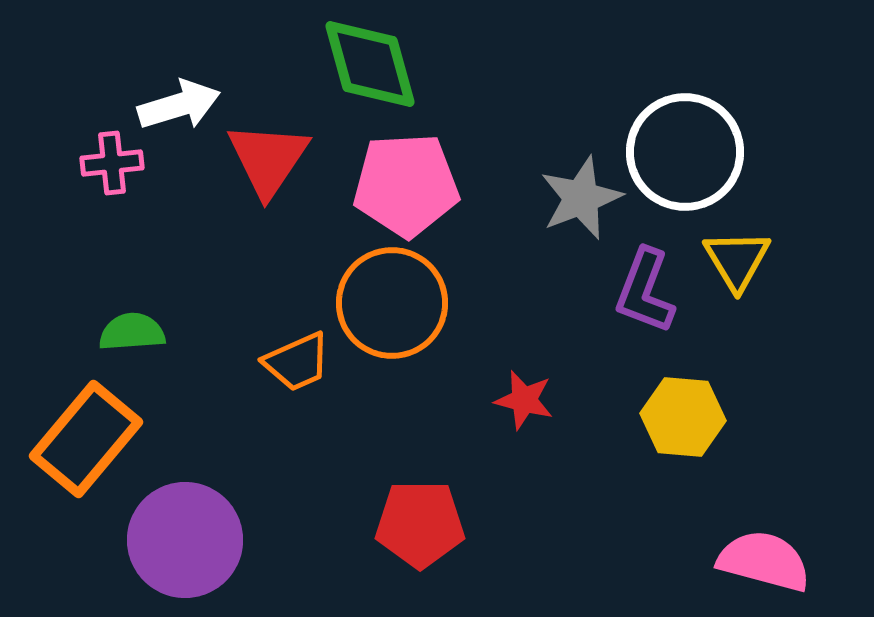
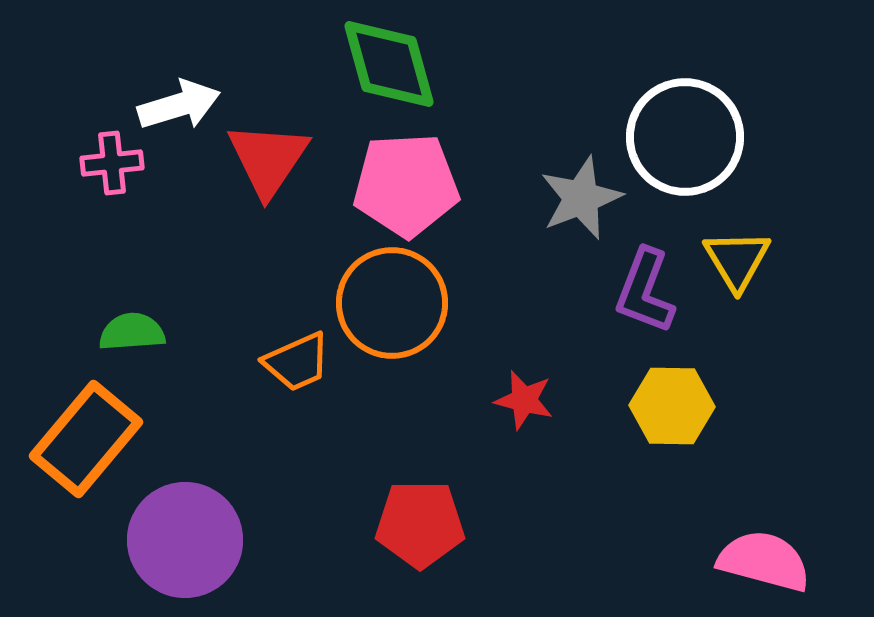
green diamond: moved 19 px right
white circle: moved 15 px up
yellow hexagon: moved 11 px left, 11 px up; rotated 4 degrees counterclockwise
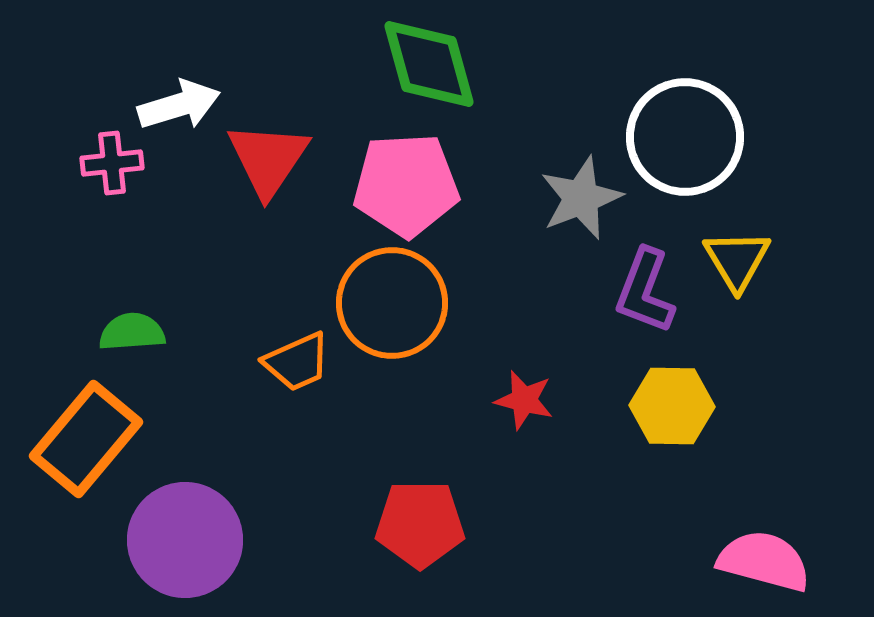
green diamond: moved 40 px right
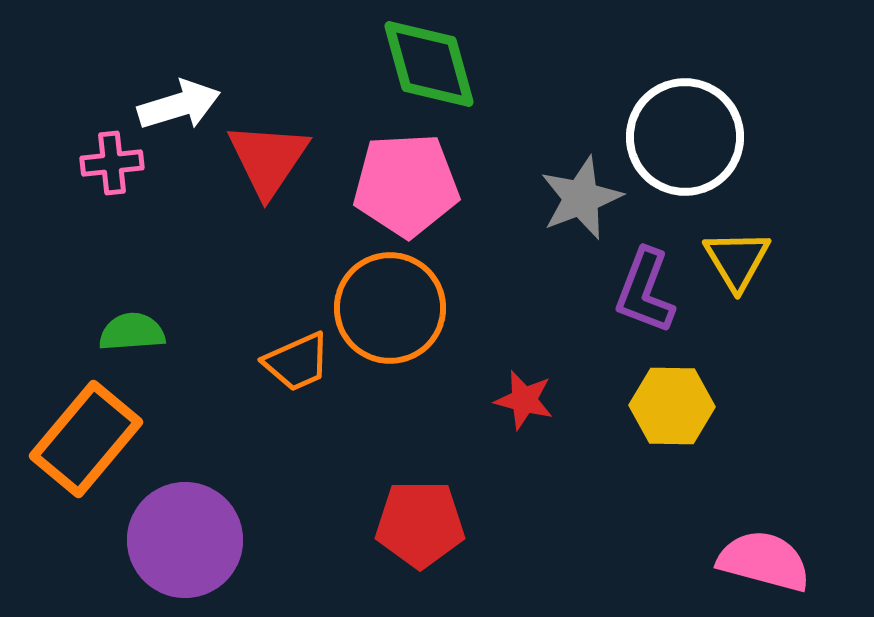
orange circle: moved 2 px left, 5 px down
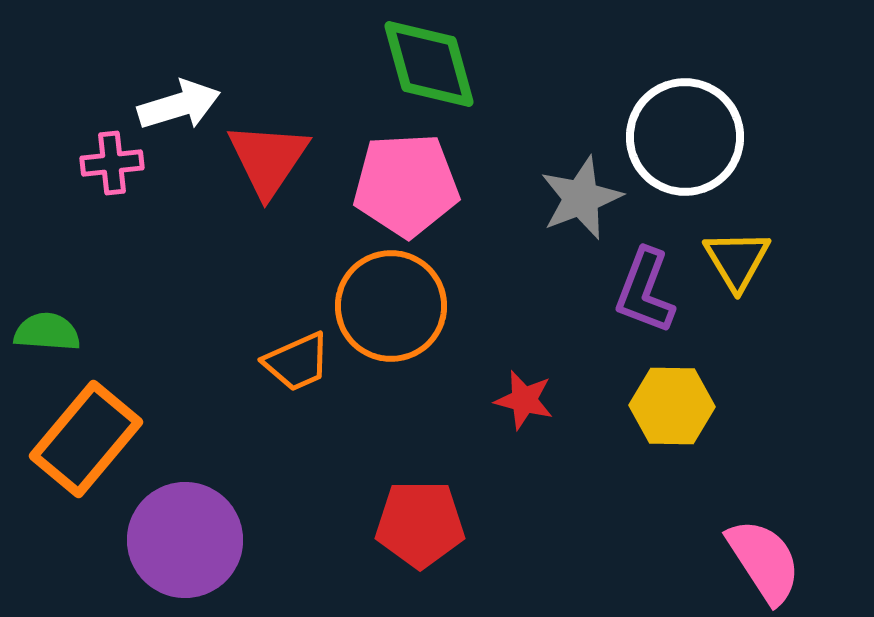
orange circle: moved 1 px right, 2 px up
green semicircle: moved 85 px left; rotated 8 degrees clockwise
pink semicircle: rotated 42 degrees clockwise
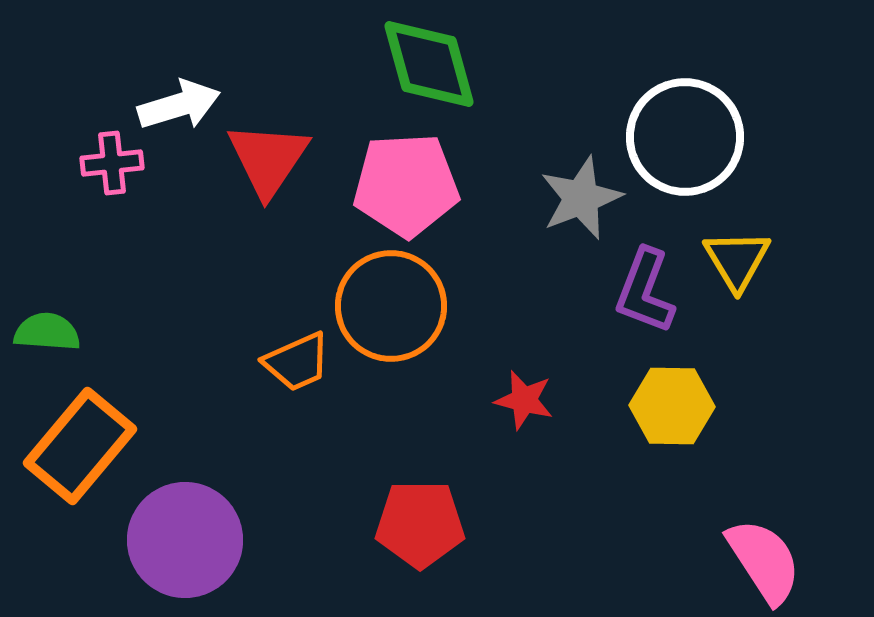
orange rectangle: moved 6 px left, 7 px down
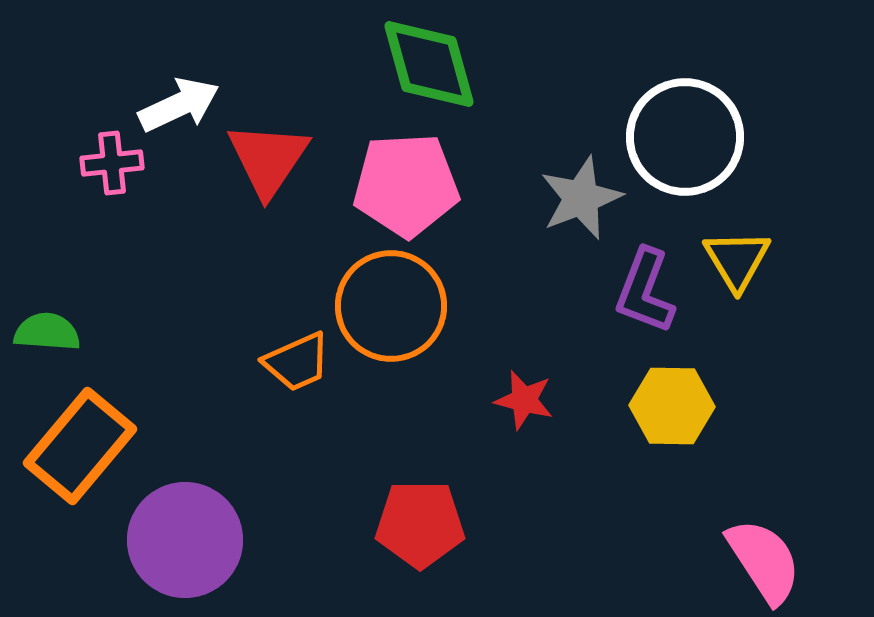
white arrow: rotated 8 degrees counterclockwise
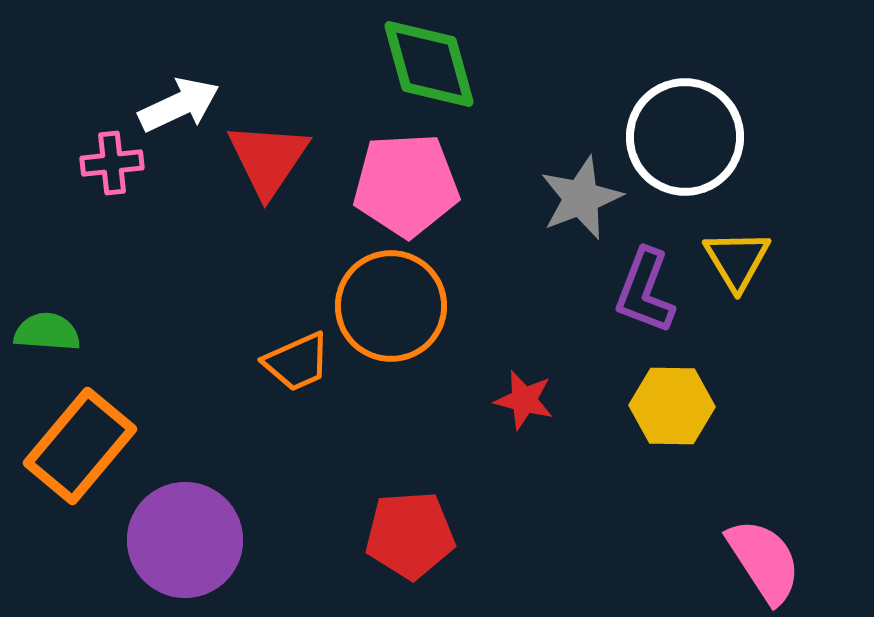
red pentagon: moved 10 px left, 11 px down; rotated 4 degrees counterclockwise
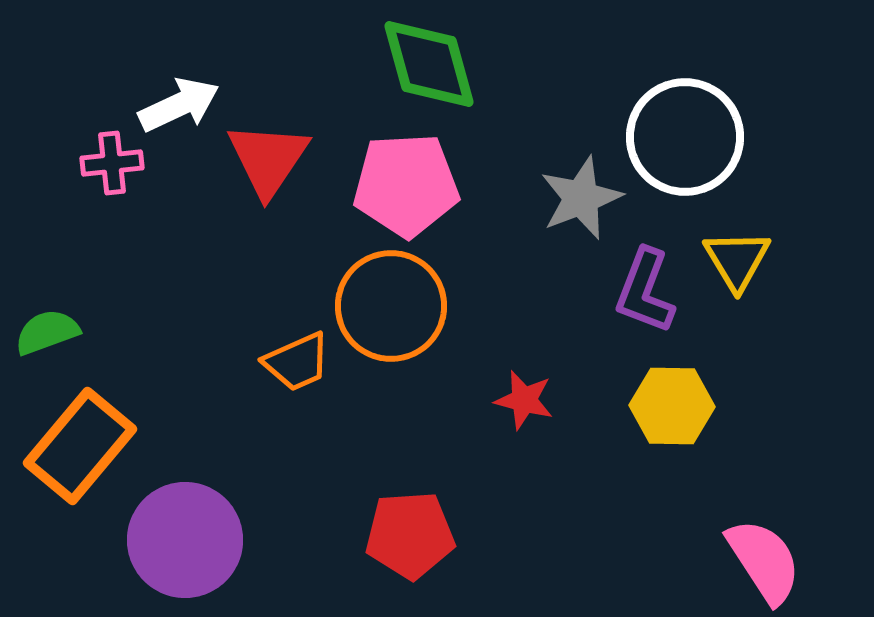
green semicircle: rotated 24 degrees counterclockwise
